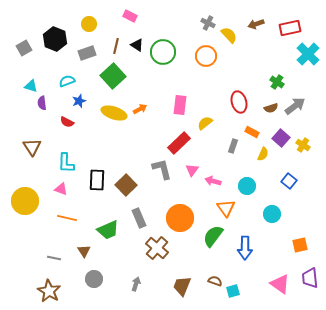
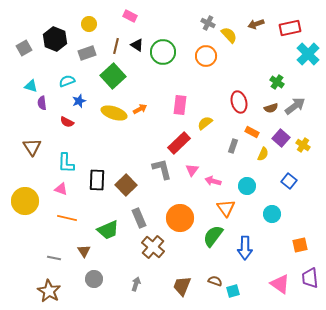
brown cross at (157, 248): moved 4 px left, 1 px up
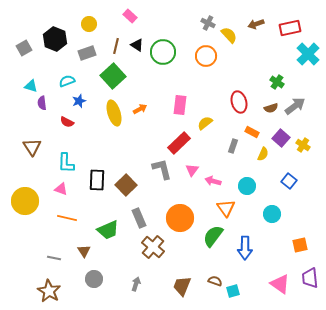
pink rectangle at (130, 16): rotated 16 degrees clockwise
yellow ellipse at (114, 113): rotated 55 degrees clockwise
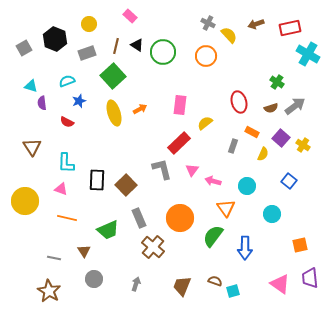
cyan cross at (308, 54): rotated 15 degrees counterclockwise
